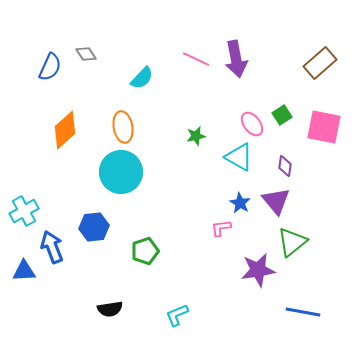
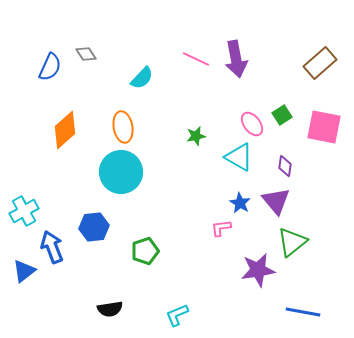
blue triangle: rotated 35 degrees counterclockwise
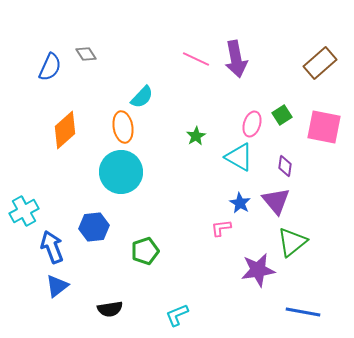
cyan semicircle: moved 19 px down
pink ellipse: rotated 55 degrees clockwise
green star: rotated 18 degrees counterclockwise
blue triangle: moved 33 px right, 15 px down
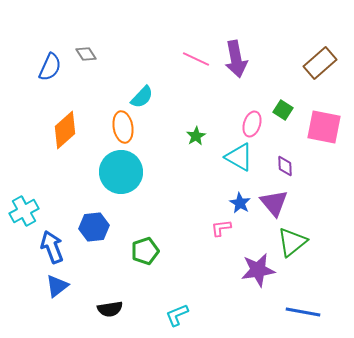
green square: moved 1 px right, 5 px up; rotated 24 degrees counterclockwise
purple diamond: rotated 10 degrees counterclockwise
purple triangle: moved 2 px left, 2 px down
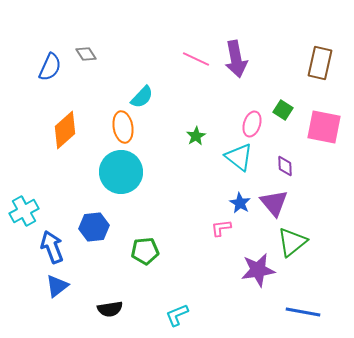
brown rectangle: rotated 36 degrees counterclockwise
cyan triangle: rotated 8 degrees clockwise
green pentagon: rotated 12 degrees clockwise
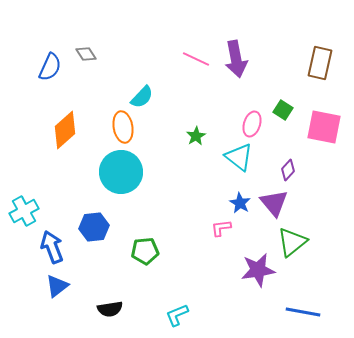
purple diamond: moved 3 px right, 4 px down; rotated 45 degrees clockwise
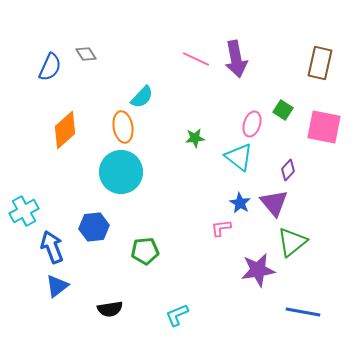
green star: moved 1 px left, 2 px down; rotated 24 degrees clockwise
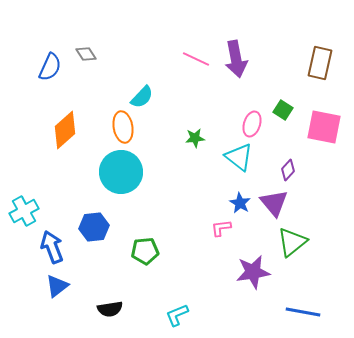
purple star: moved 5 px left, 2 px down
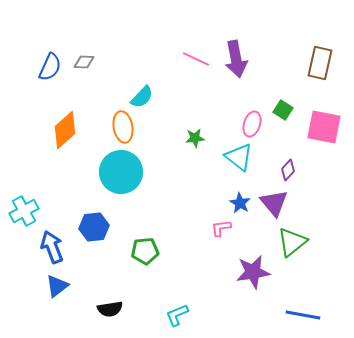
gray diamond: moved 2 px left, 8 px down; rotated 55 degrees counterclockwise
blue line: moved 3 px down
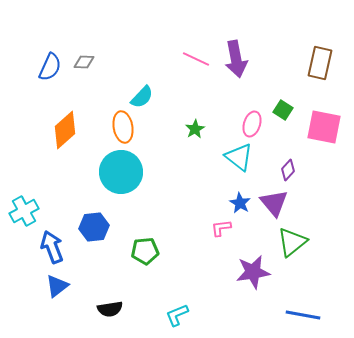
green star: moved 9 px up; rotated 24 degrees counterclockwise
